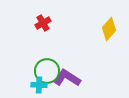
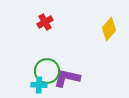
red cross: moved 2 px right, 1 px up
purple L-shape: rotated 20 degrees counterclockwise
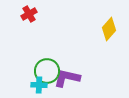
red cross: moved 16 px left, 8 px up
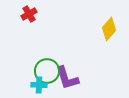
purple L-shape: rotated 120 degrees counterclockwise
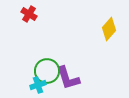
red cross: rotated 28 degrees counterclockwise
purple L-shape: moved 1 px right
cyan cross: moved 1 px left; rotated 21 degrees counterclockwise
